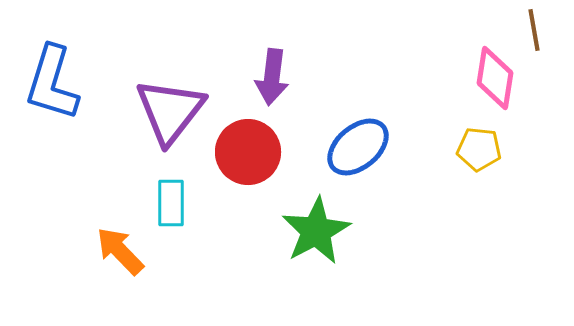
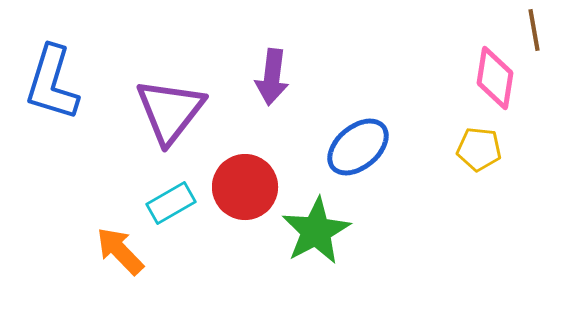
red circle: moved 3 px left, 35 px down
cyan rectangle: rotated 60 degrees clockwise
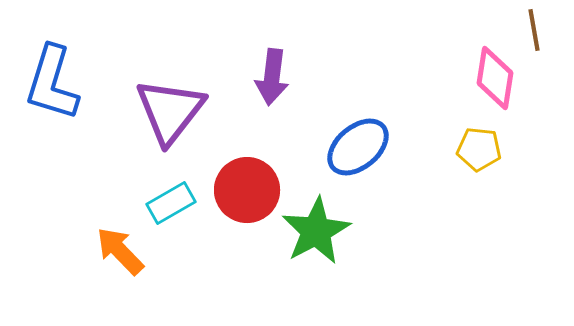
red circle: moved 2 px right, 3 px down
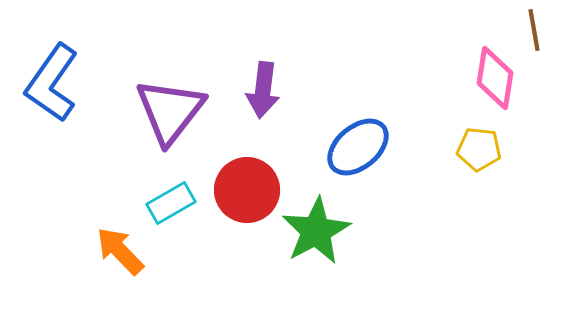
purple arrow: moved 9 px left, 13 px down
blue L-shape: rotated 18 degrees clockwise
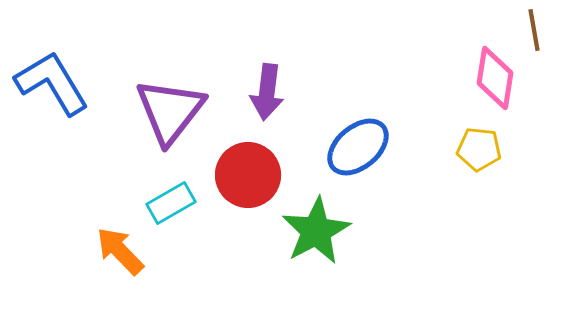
blue L-shape: rotated 114 degrees clockwise
purple arrow: moved 4 px right, 2 px down
red circle: moved 1 px right, 15 px up
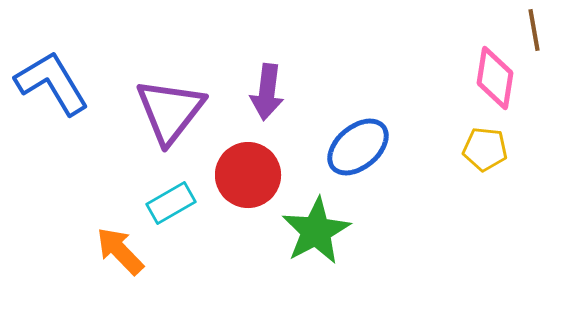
yellow pentagon: moved 6 px right
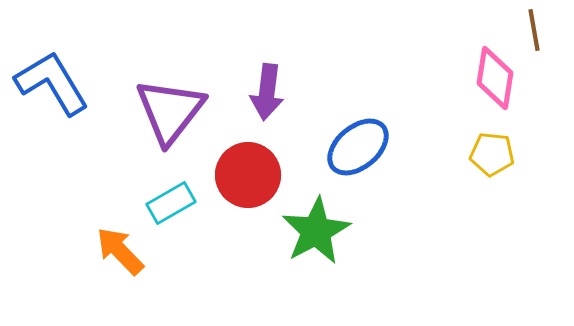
yellow pentagon: moved 7 px right, 5 px down
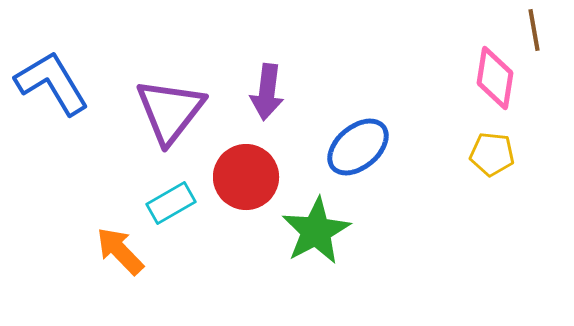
red circle: moved 2 px left, 2 px down
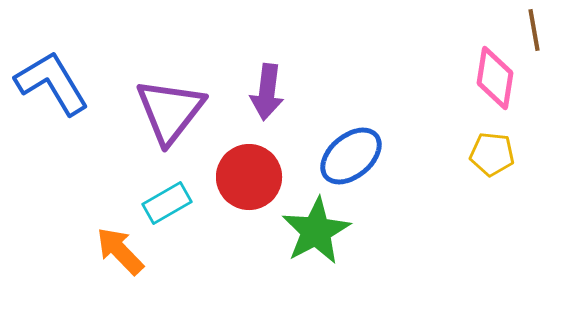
blue ellipse: moved 7 px left, 9 px down
red circle: moved 3 px right
cyan rectangle: moved 4 px left
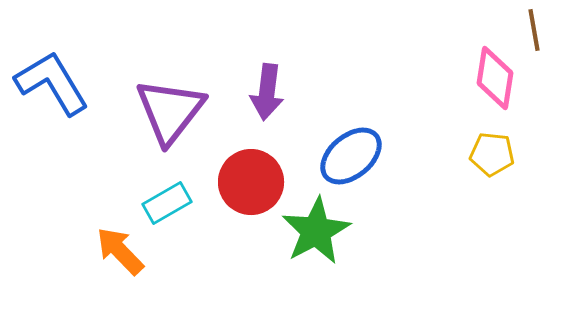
red circle: moved 2 px right, 5 px down
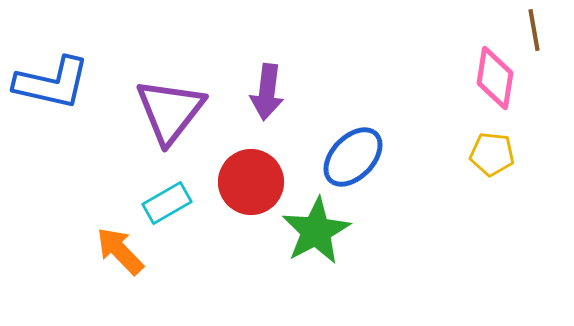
blue L-shape: rotated 134 degrees clockwise
blue ellipse: moved 2 px right, 1 px down; rotated 6 degrees counterclockwise
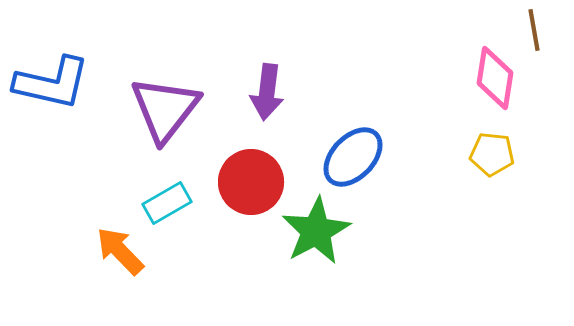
purple triangle: moved 5 px left, 2 px up
